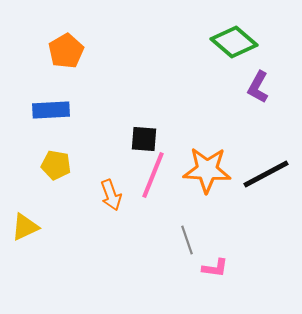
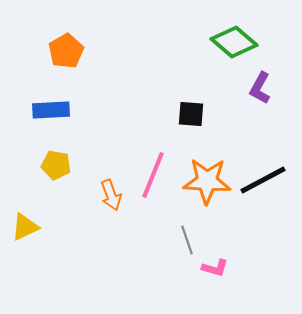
purple L-shape: moved 2 px right, 1 px down
black square: moved 47 px right, 25 px up
orange star: moved 11 px down
black line: moved 3 px left, 6 px down
pink L-shape: rotated 8 degrees clockwise
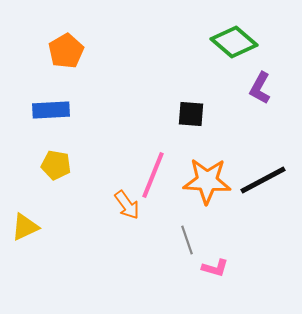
orange arrow: moved 16 px right, 10 px down; rotated 16 degrees counterclockwise
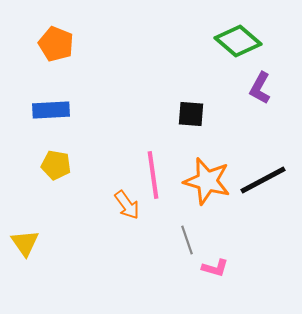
green diamond: moved 4 px right, 1 px up
orange pentagon: moved 10 px left, 7 px up; rotated 20 degrees counterclockwise
pink line: rotated 30 degrees counterclockwise
orange star: rotated 12 degrees clockwise
yellow triangle: moved 16 px down; rotated 40 degrees counterclockwise
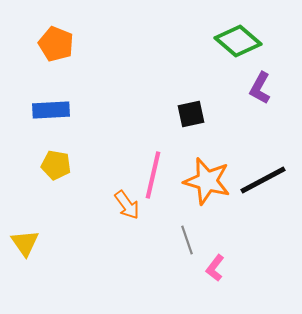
black square: rotated 16 degrees counterclockwise
pink line: rotated 21 degrees clockwise
pink L-shape: rotated 112 degrees clockwise
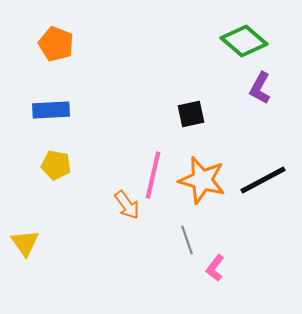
green diamond: moved 6 px right
orange star: moved 5 px left, 1 px up
